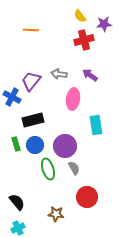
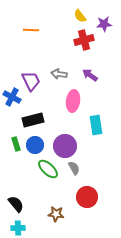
purple trapezoid: rotated 115 degrees clockwise
pink ellipse: moved 2 px down
green ellipse: rotated 30 degrees counterclockwise
black semicircle: moved 1 px left, 2 px down
cyan cross: rotated 24 degrees clockwise
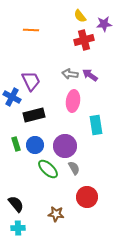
gray arrow: moved 11 px right
black rectangle: moved 1 px right, 5 px up
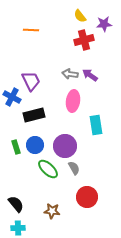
green rectangle: moved 3 px down
brown star: moved 4 px left, 3 px up
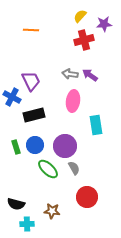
yellow semicircle: rotated 80 degrees clockwise
black semicircle: rotated 144 degrees clockwise
cyan cross: moved 9 px right, 4 px up
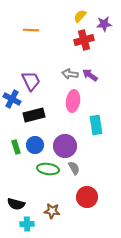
blue cross: moved 2 px down
green ellipse: rotated 35 degrees counterclockwise
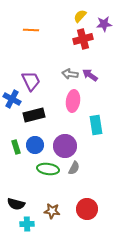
red cross: moved 1 px left, 1 px up
gray semicircle: rotated 56 degrees clockwise
red circle: moved 12 px down
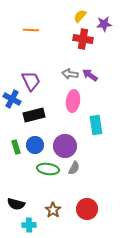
red cross: rotated 24 degrees clockwise
brown star: moved 1 px right, 1 px up; rotated 28 degrees clockwise
cyan cross: moved 2 px right, 1 px down
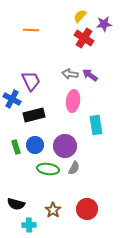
red cross: moved 1 px right, 1 px up; rotated 24 degrees clockwise
